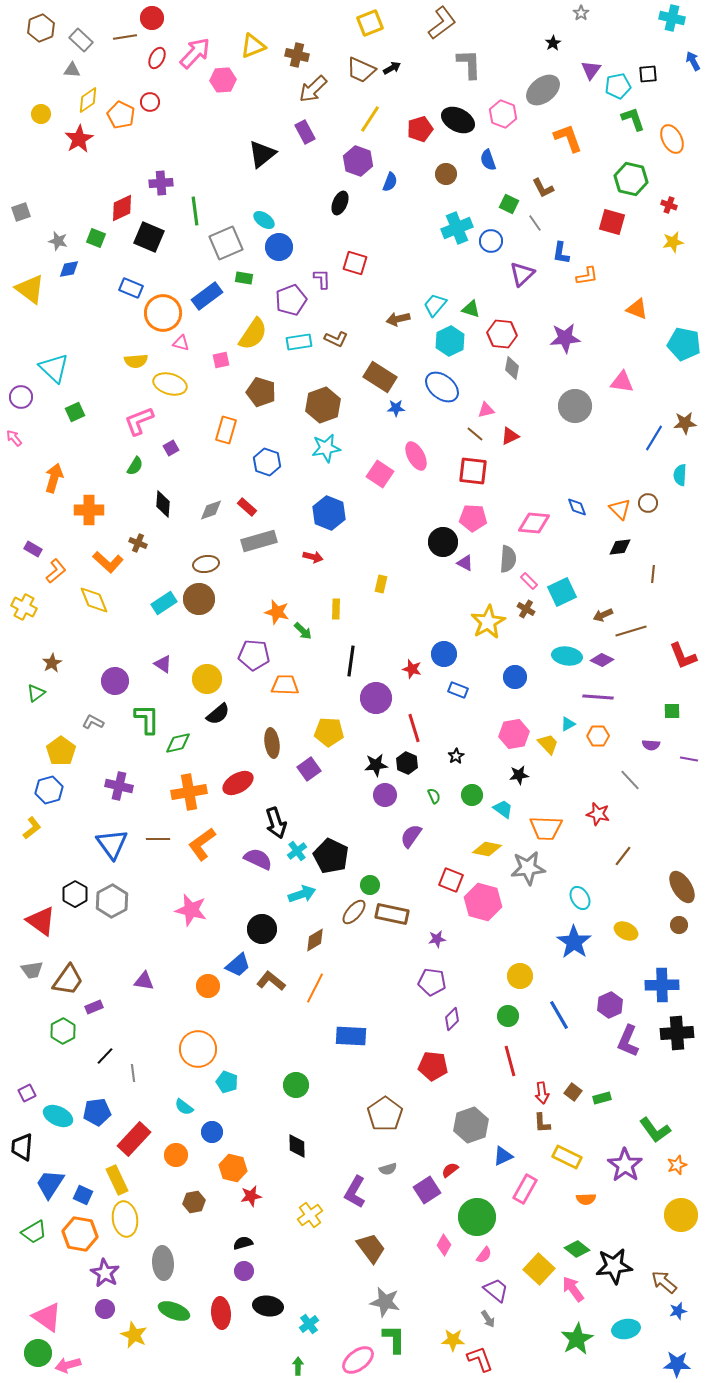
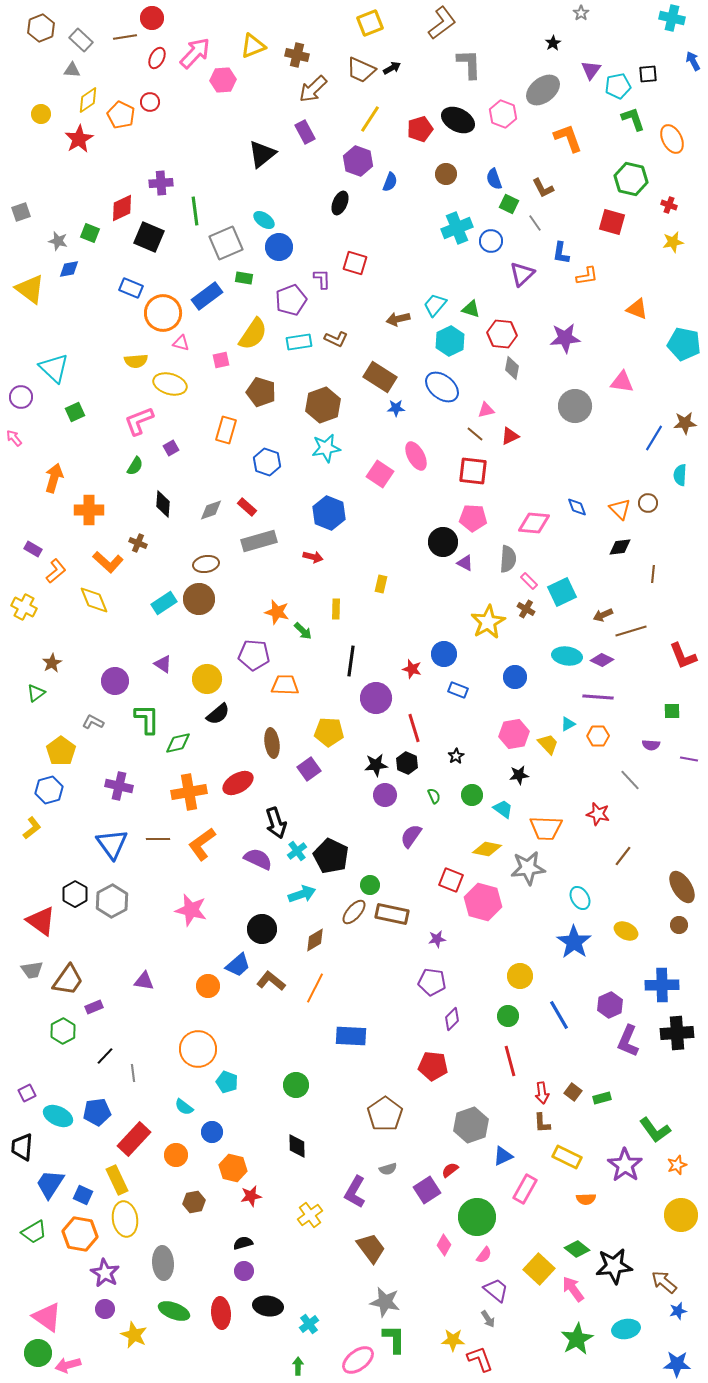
blue semicircle at (488, 160): moved 6 px right, 19 px down
green square at (96, 238): moved 6 px left, 5 px up
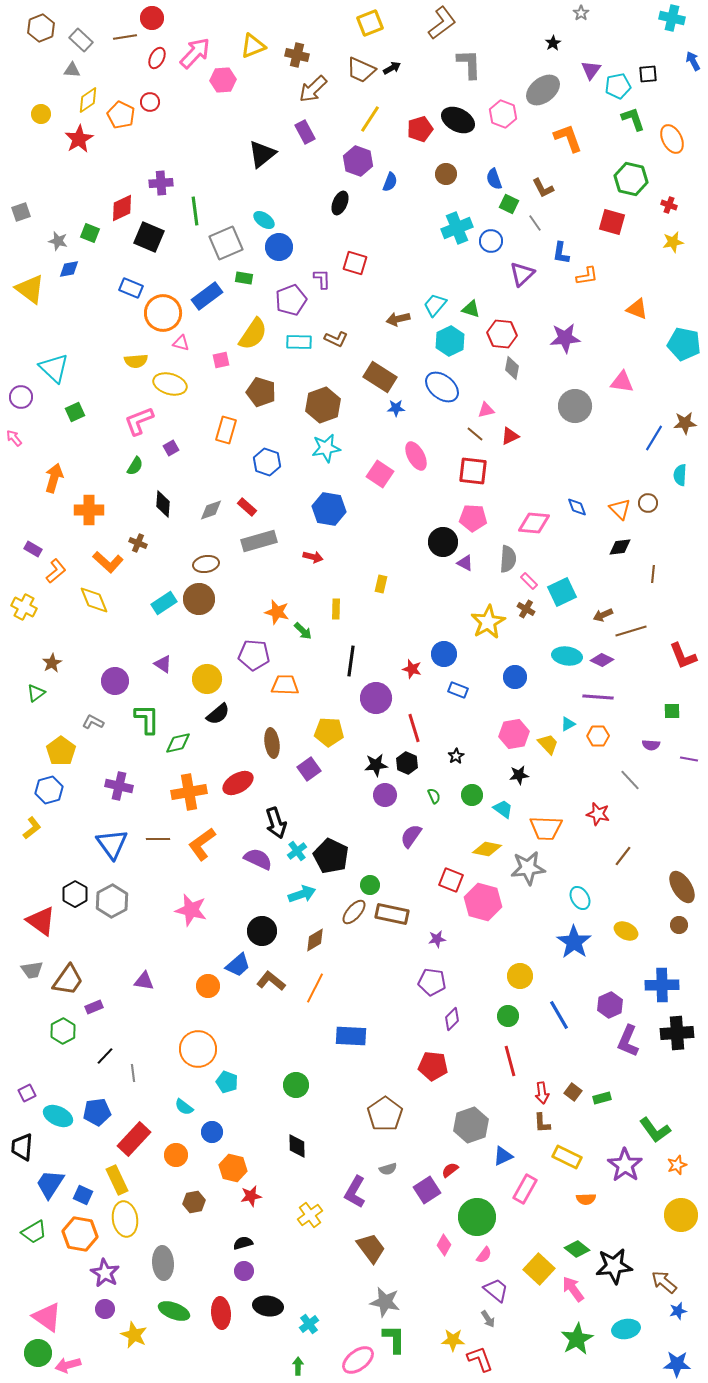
cyan rectangle at (299, 342): rotated 10 degrees clockwise
blue hexagon at (329, 513): moved 4 px up; rotated 12 degrees counterclockwise
black circle at (262, 929): moved 2 px down
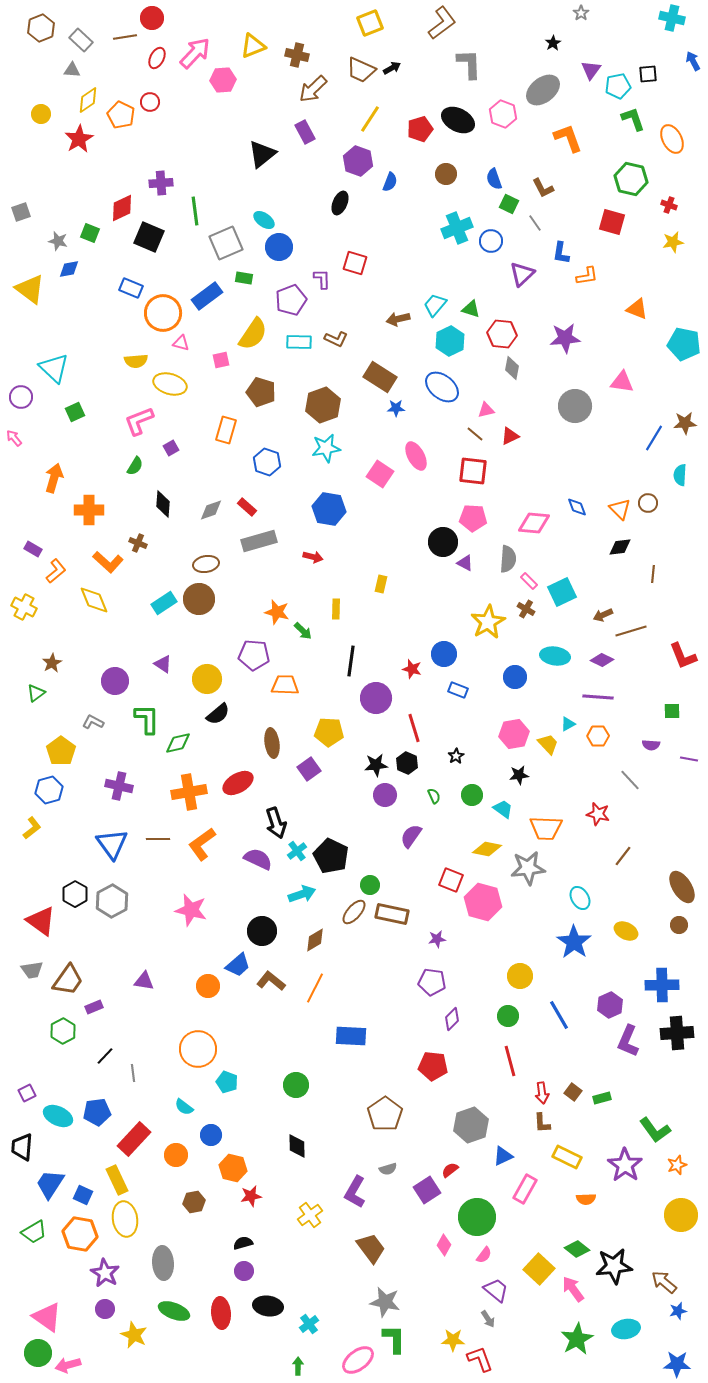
cyan ellipse at (567, 656): moved 12 px left
blue circle at (212, 1132): moved 1 px left, 3 px down
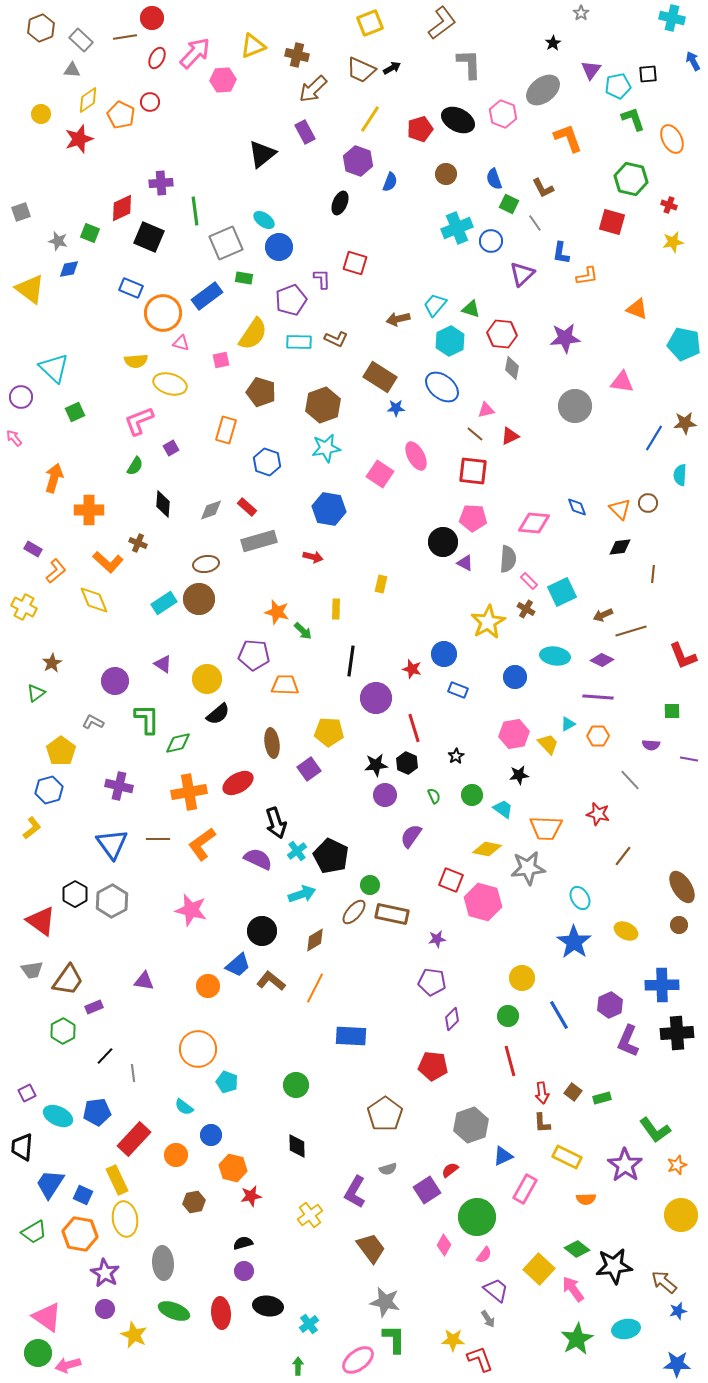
red star at (79, 139): rotated 12 degrees clockwise
yellow circle at (520, 976): moved 2 px right, 2 px down
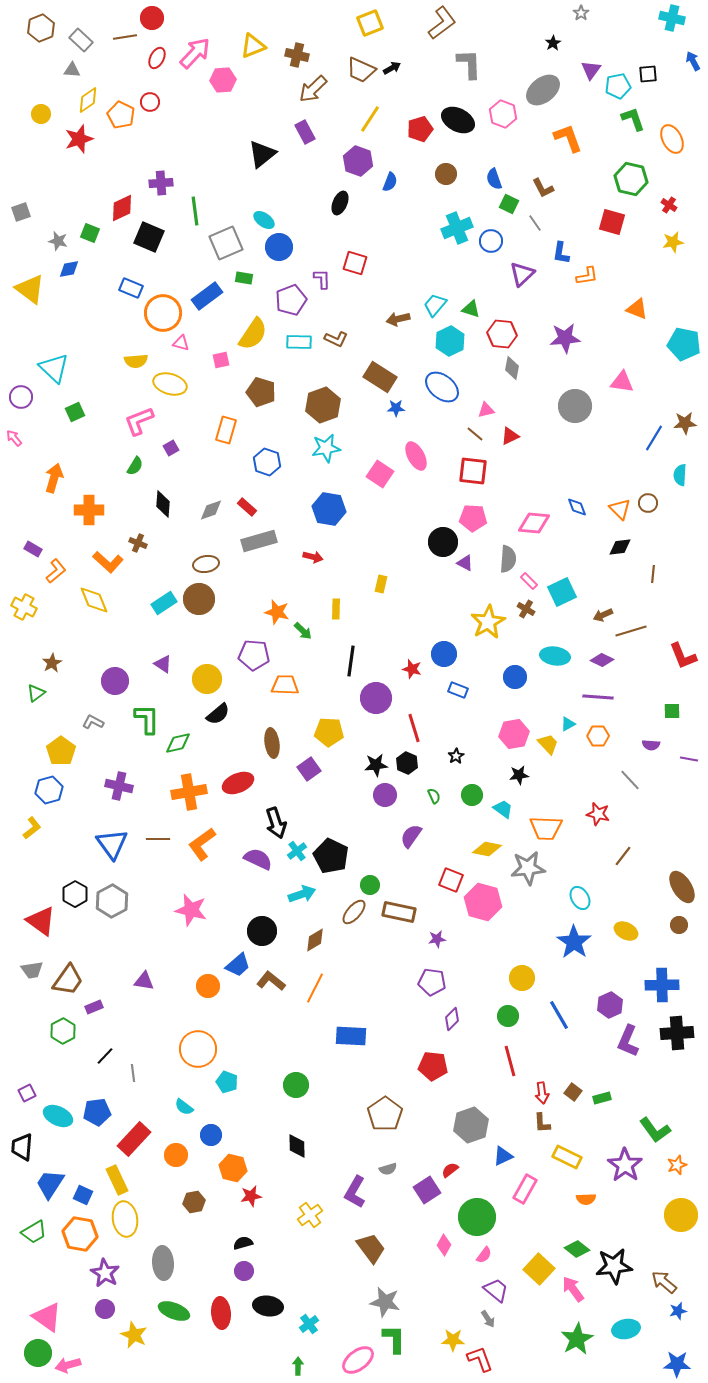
red cross at (669, 205): rotated 14 degrees clockwise
red ellipse at (238, 783): rotated 8 degrees clockwise
brown rectangle at (392, 914): moved 7 px right, 2 px up
